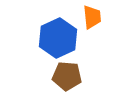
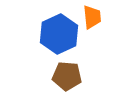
blue hexagon: moved 1 px right, 4 px up
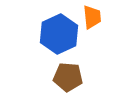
brown pentagon: moved 1 px right, 1 px down
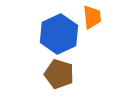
brown pentagon: moved 9 px left, 3 px up; rotated 12 degrees clockwise
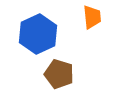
blue hexagon: moved 21 px left
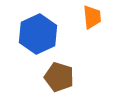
brown pentagon: moved 3 px down
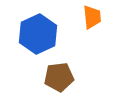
brown pentagon: rotated 24 degrees counterclockwise
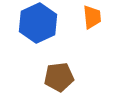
blue hexagon: moved 11 px up
